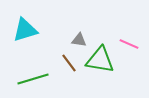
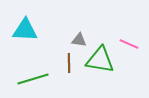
cyan triangle: rotated 20 degrees clockwise
brown line: rotated 36 degrees clockwise
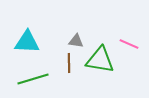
cyan triangle: moved 2 px right, 12 px down
gray triangle: moved 3 px left, 1 px down
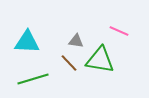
pink line: moved 10 px left, 13 px up
brown line: rotated 42 degrees counterclockwise
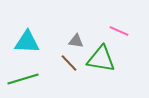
green triangle: moved 1 px right, 1 px up
green line: moved 10 px left
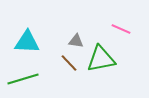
pink line: moved 2 px right, 2 px up
green triangle: rotated 20 degrees counterclockwise
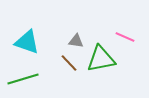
pink line: moved 4 px right, 8 px down
cyan triangle: rotated 16 degrees clockwise
